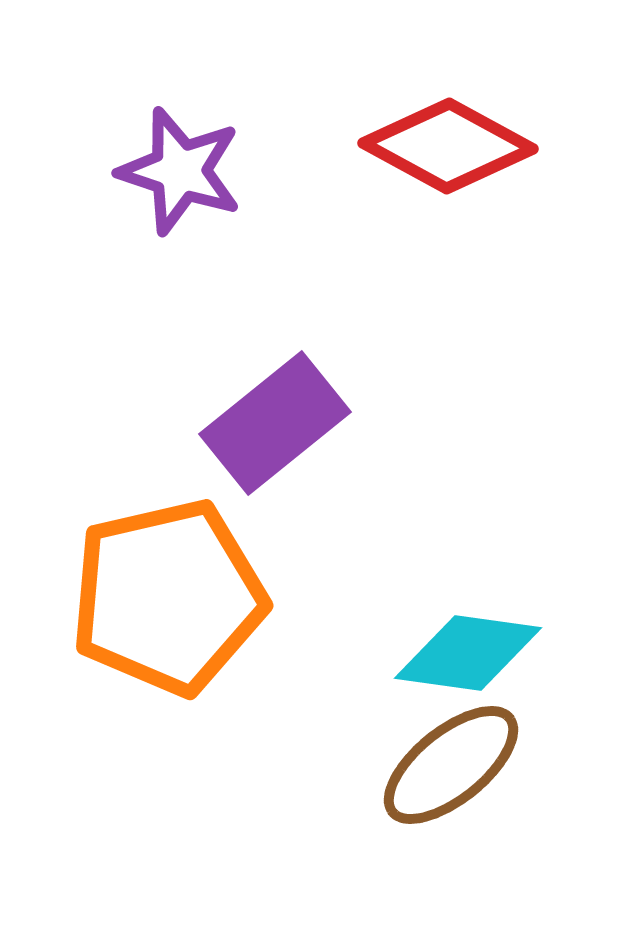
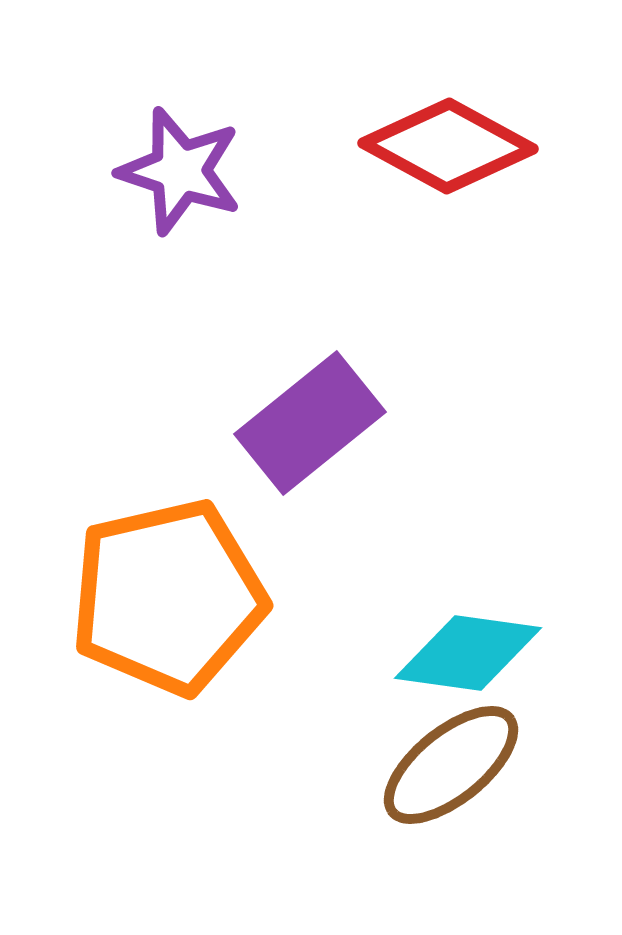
purple rectangle: moved 35 px right
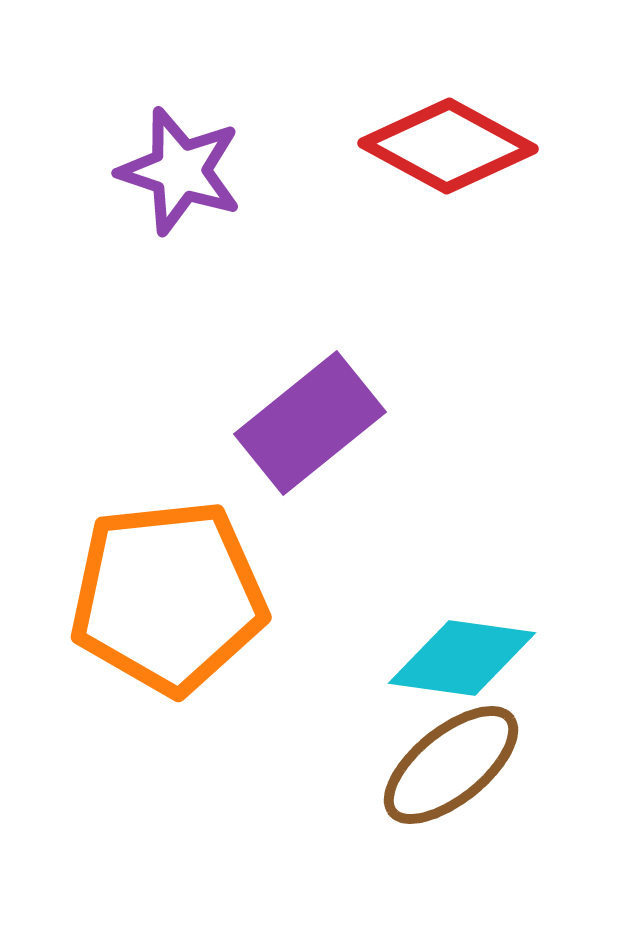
orange pentagon: rotated 7 degrees clockwise
cyan diamond: moved 6 px left, 5 px down
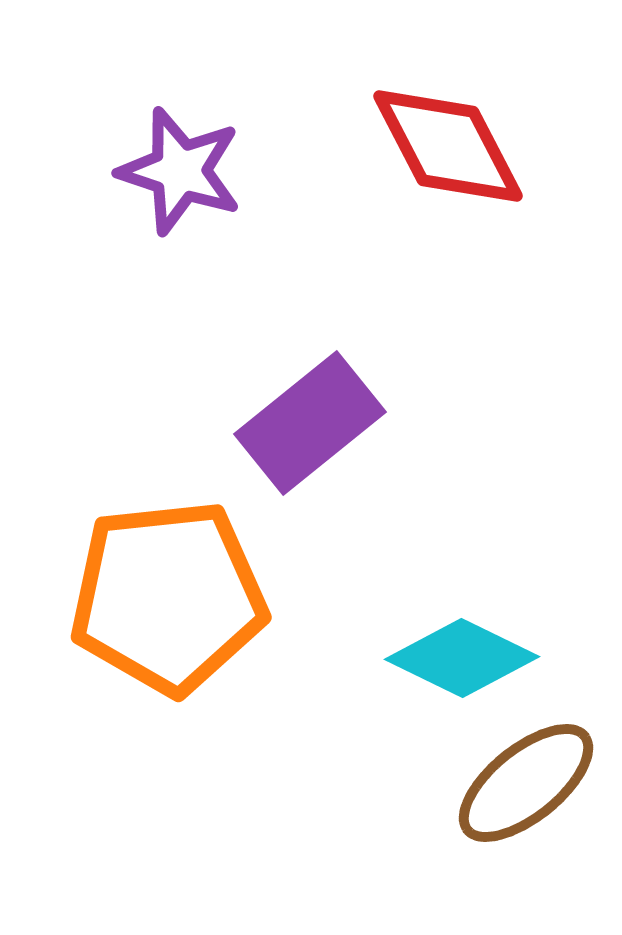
red diamond: rotated 34 degrees clockwise
cyan diamond: rotated 18 degrees clockwise
brown ellipse: moved 75 px right, 18 px down
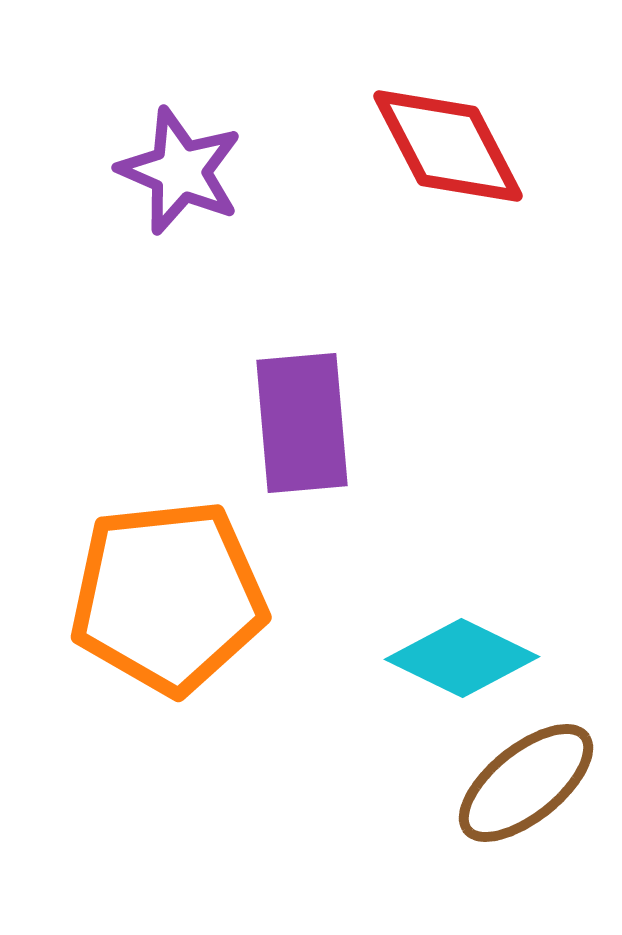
purple star: rotated 5 degrees clockwise
purple rectangle: moved 8 px left; rotated 56 degrees counterclockwise
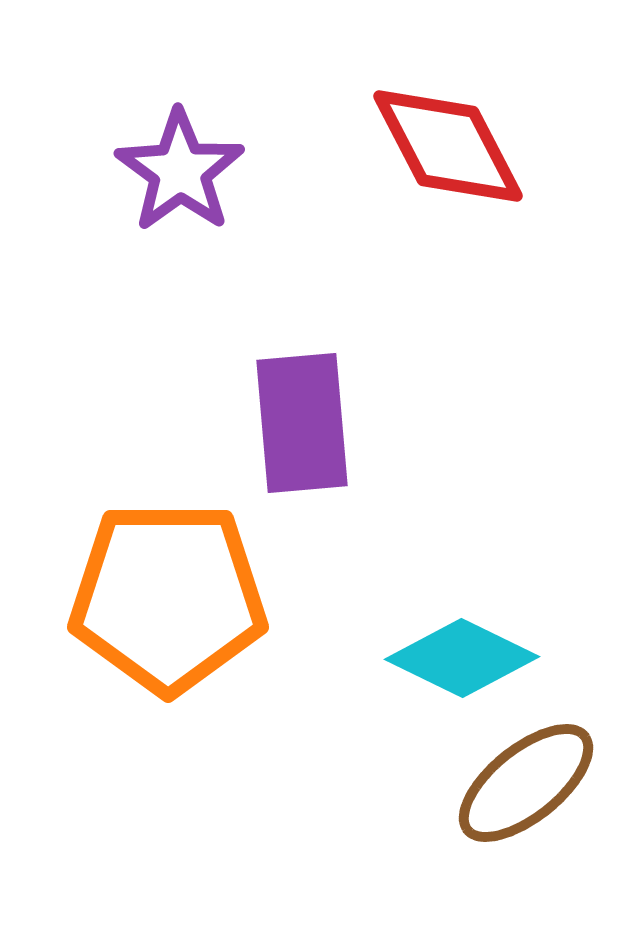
purple star: rotated 13 degrees clockwise
orange pentagon: rotated 6 degrees clockwise
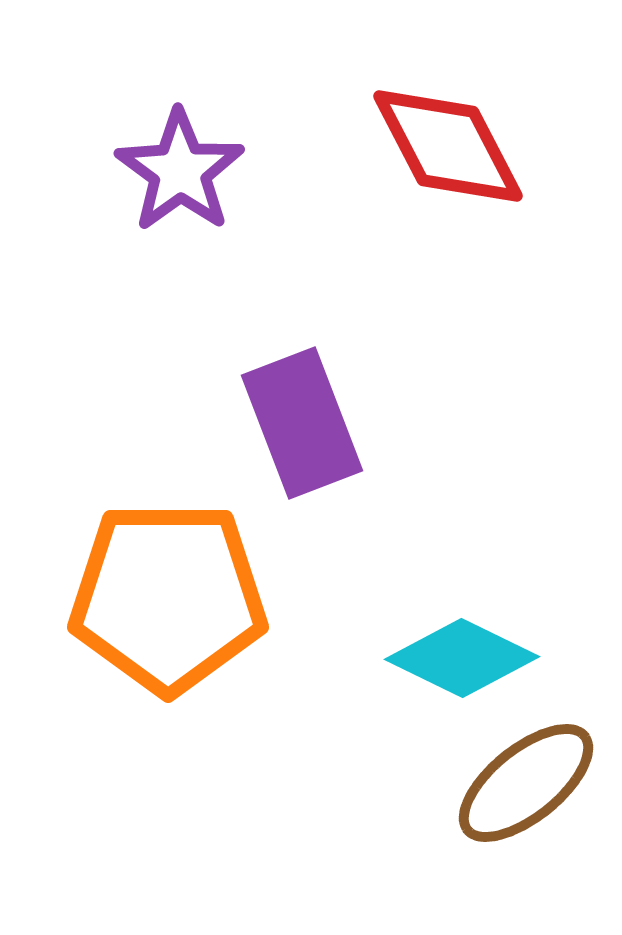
purple rectangle: rotated 16 degrees counterclockwise
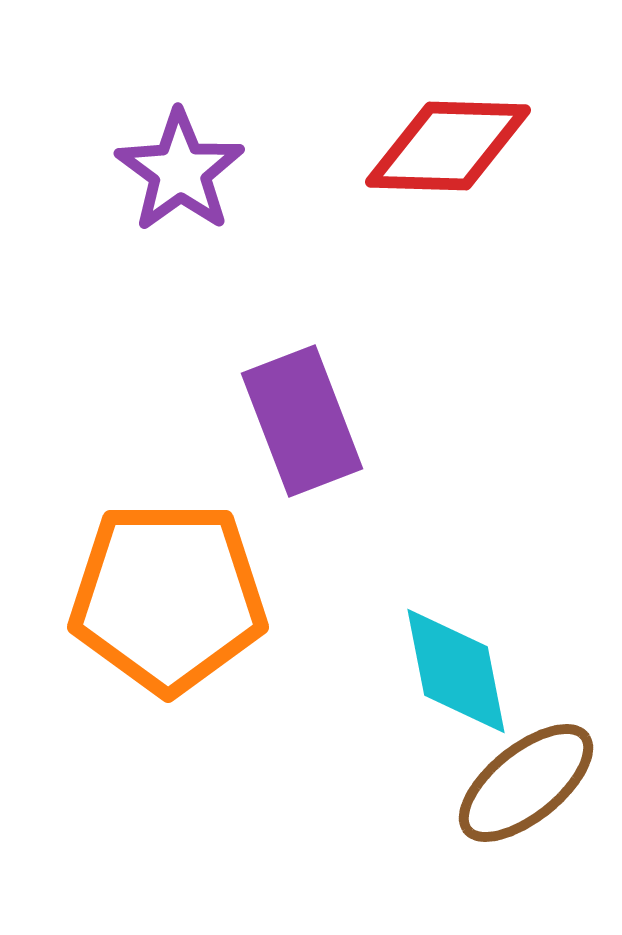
red diamond: rotated 61 degrees counterclockwise
purple rectangle: moved 2 px up
cyan diamond: moved 6 px left, 13 px down; rotated 53 degrees clockwise
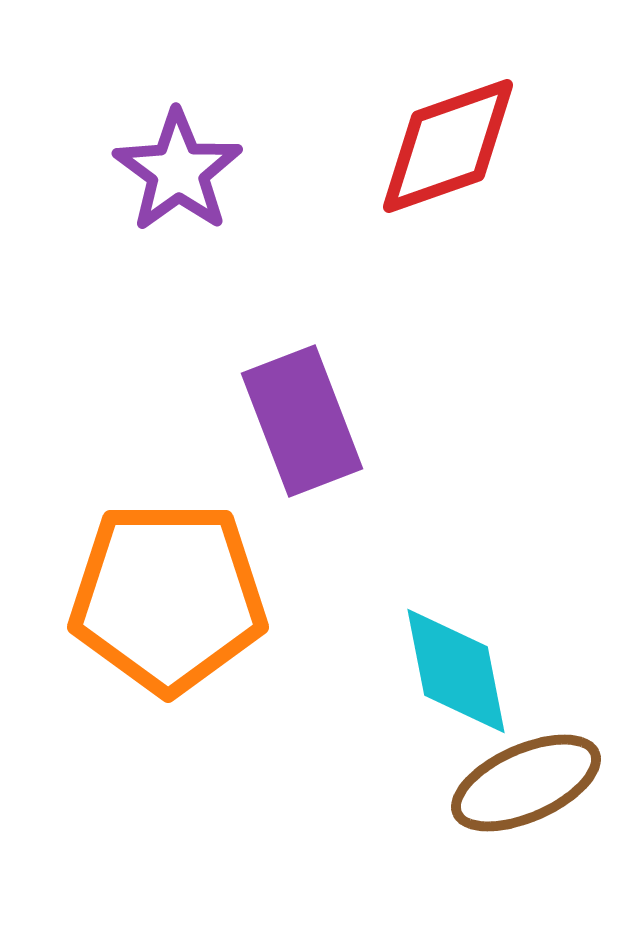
red diamond: rotated 21 degrees counterclockwise
purple star: moved 2 px left
brown ellipse: rotated 15 degrees clockwise
